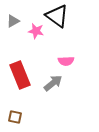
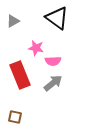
black triangle: moved 2 px down
pink star: moved 17 px down
pink semicircle: moved 13 px left
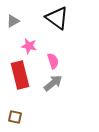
pink star: moved 7 px left, 2 px up
pink semicircle: rotated 105 degrees counterclockwise
red rectangle: rotated 8 degrees clockwise
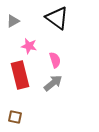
pink semicircle: moved 2 px right, 1 px up
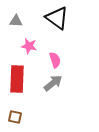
gray triangle: moved 3 px right; rotated 32 degrees clockwise
red rectangle: moved 3 px left, 4 px down; rotated 16 degrees clockwise
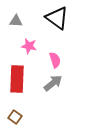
brown square: rotated 24 degrees clockwise
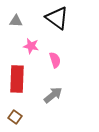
pink star: moved 2 px right
gray arrow: moved 12 px down
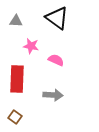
pink semicircle: moved 1 px right; rotated 49 degrees counterclockwise
gray arrow: rotated 42 degrees clockwise
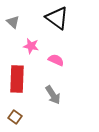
gray triangle: moved 3 px left, 1 px down; rotated 40 degrees clockwise
gray arrow: rotated 54 degrees clockwise
